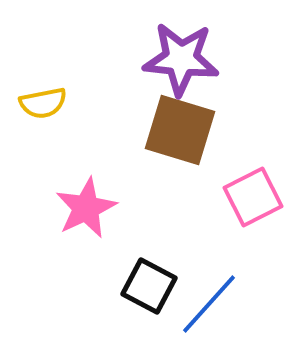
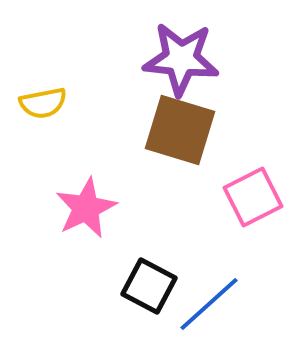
blue line: rotated 6 degrees clockwise
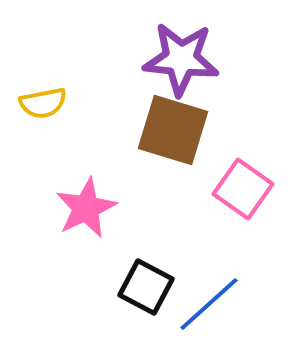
brown square: moved 7 px left
pink square: moved 10 px left, 8 px up; rotated 28 degrees counterclockwise
black square: moved 3 px left, 1 px down
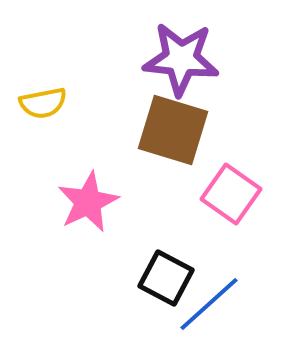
pink square: moved 12 px left, 5 px down
pink star: moved 2 px right, 6 px up
black square: moved 20 px right, 9 px up
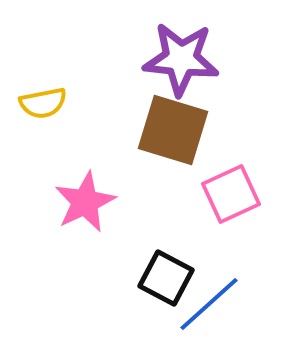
pink square: rotated 30 degrees clockwise
pink star: moved 3 px left
